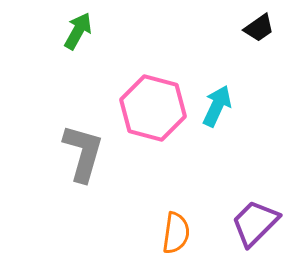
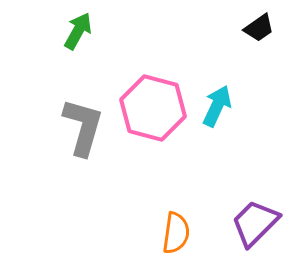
gray L-shape: moved 26 px up
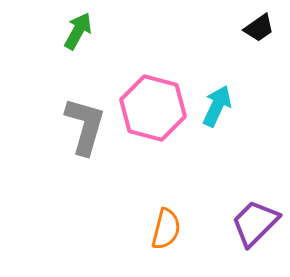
gray L-shape: moved 2 px right, 1 px up
orange semicircle: moved 10 px left, 4 px up; rotated 6 degrees clockwise
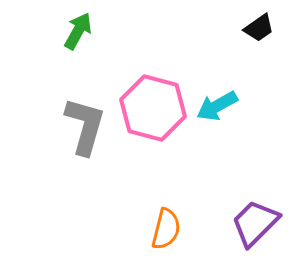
cyan arrow: rotated 144 degrees counterclockwise
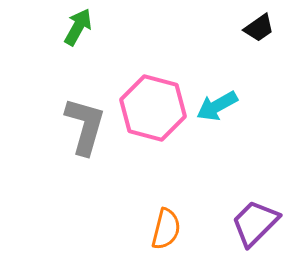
green arrow: moved 4 px up
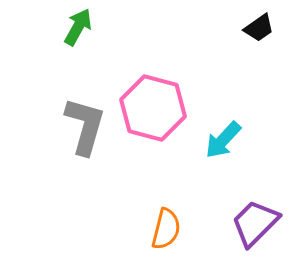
cyan arrow: moved 6 px right, 34 px down; rotated 18 degrees counterclockwise
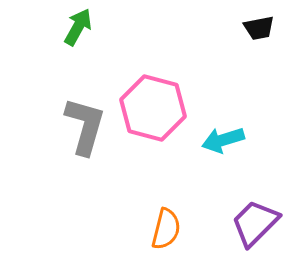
black trapezoid: rotated 24 degrees clockwise
cyan arrow: rotated 30 degrees clockwise
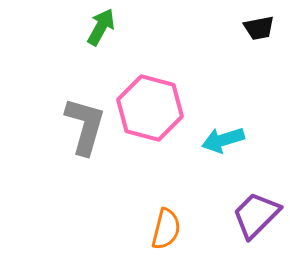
green arrow: moved 23 px right
pink hexagon: moved 3 px left
purple trapezoid: moved 1 px right, 8 px up
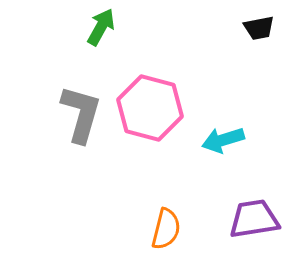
gray L-shape: moved 4 px left, 12 px up
purple trapezoid: moved 2 px left, 4 px down; rotated 36 degrees clockwise
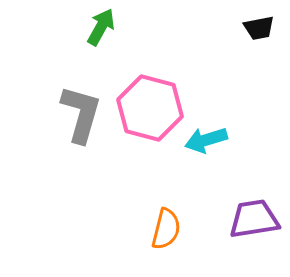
cyan arrow: moved 17 px left
